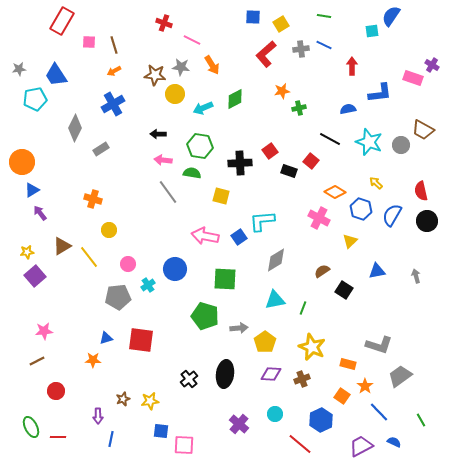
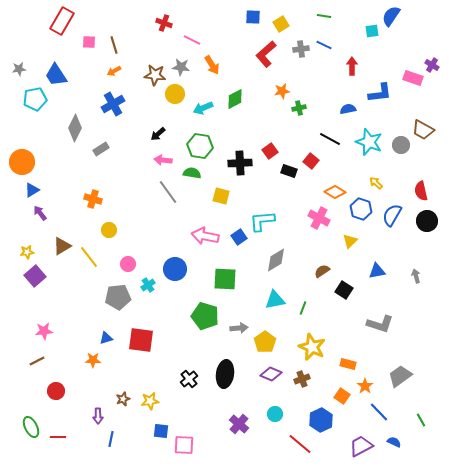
black arrow at (158, 134): rotated 42 degrees counterclockwise
gray L-shape at (379, 345): moved 1 px right, 21 px up
purple diamond at (271, 374): rotated 20 degrees clockwise
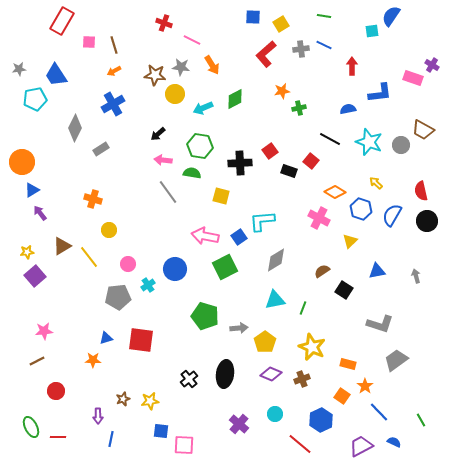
green square at (225, 279): moved 12 px up; rotated 30 degrees counterclockwise
gray trapezoid at (400, 376): moved 4 px left, 16 px up
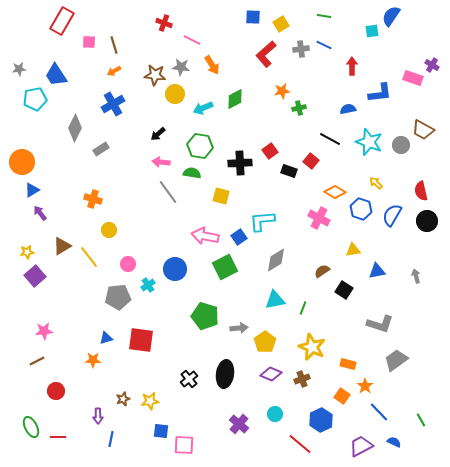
pink arrow at (163, 160): moved 2 px left, 2 px down
yellow triangle at (350, 241): moved 3 px right, 9 px down; rotated 35 degrees clockwise
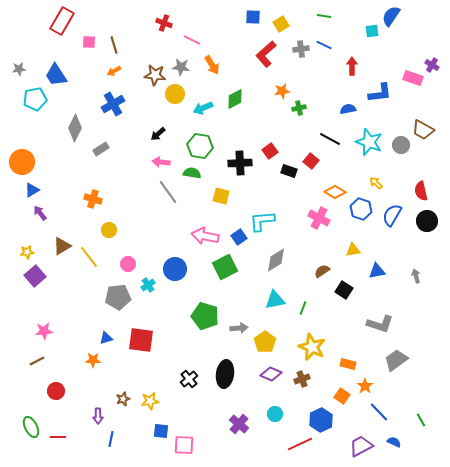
red line at (300, 444): rotated 65 degrees counterclockwise
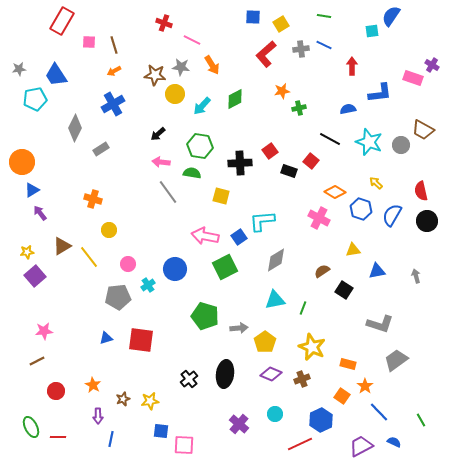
cyan arrow at (203, 108): moved 1 px left, 2 px up; rotated 24 degrees counterclockwise
orange star at (93, 360): moved 25 px down; rotated 28 degrees clockwise
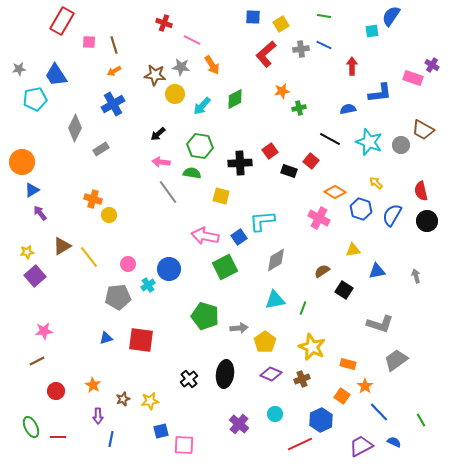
yellow circle at (109, 230): moved 15 px up
blue circle at (175, 269): moved 6 px left
blue square at (161, 431): rotated 21 degrees counterclockwise
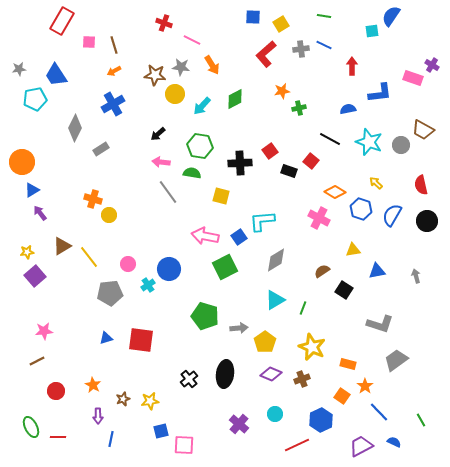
red semicircle at (421, 191): moved 6 px up
gray pentagon at (118, 297): moved 8 px left, 4 px up
cyan triangle at (275, 300): rotated 20 degrees counterclockwise
red line at (300, 444): moved 3 px left, 1 px down
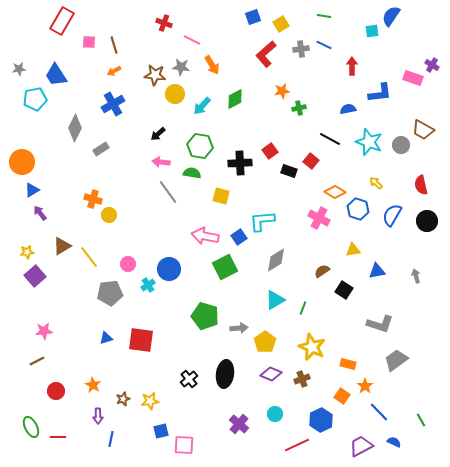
blue square at (253, 17): rotated 21 degrees counterclockwise
blue hexagon at (361, 209): moved 3 px left
